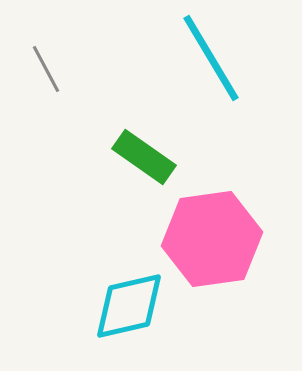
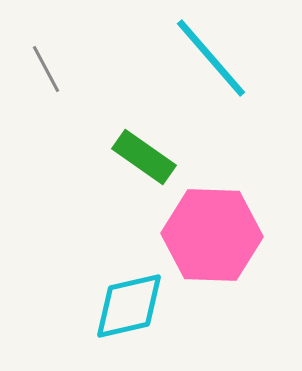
cyan line: rotated 10 degrees counterclockwise
pink hexagon: moved 4 px up; rotated 10 degrees clockwise
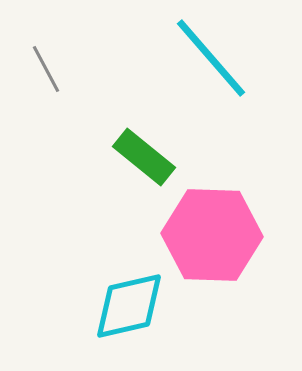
green rectangle: rotated 4 degrees clockwise
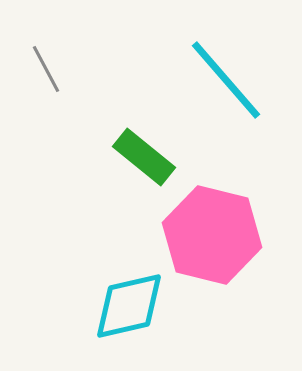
cyan line: moved 15 px right, 22 px down
pink hexagon: rotated 12 degrees clockwise
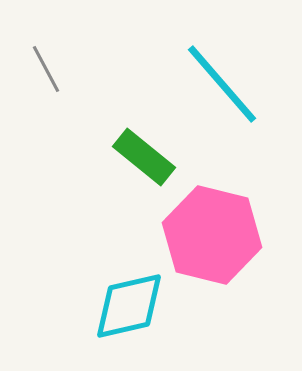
cyan line: moved 4 px left, 4 px down
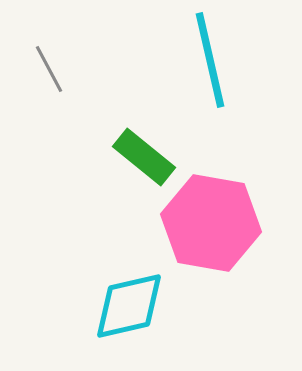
gray line: moved 3 px right
cyan line: moved 12 px left, 24 px up; rotated 28 degrees clockwise
pink hexagon: moved 1 px left, 12 px up; rotated 4 degrees counterclockwise
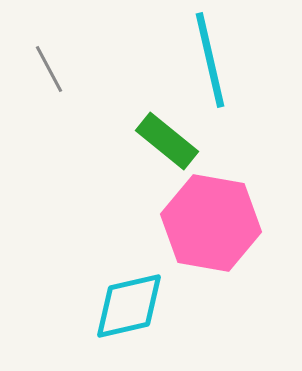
green rectangle: moved 23 px right, 16 px up
